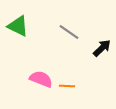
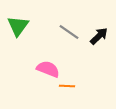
green triangle: rotated 40 degrees clockwise
black arrow: moved 3 px left, 12 px up
pink semicircle: moved 7 px right, 10 px up
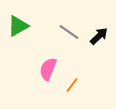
green triangle: rotated 25 degrees clockwise
pink semicircle: rotated 90 degrees counterclockwise
orange line: moved 5 px right, 1 px up; rotated 56 degrees counterclockwise
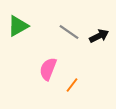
black arrow: rotated 18 degrees clockwise
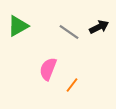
black arrow: moved 9 px up
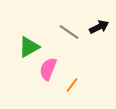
green triangle: moved 11 px right, 21 px down
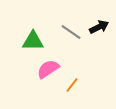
gray line: moved 2 px right
green triangle: moved 4 px right, 6 px up; rotated 30 degrees clockwise
pink semicircle: rotated 35 degrees clockwise
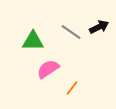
orange line: moved 3 px down
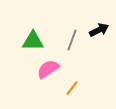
black arrow: moved 3 px down
gray line: moved 1 px right, 8 px down; rotated 75 degrees clockwise
